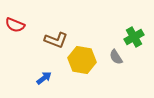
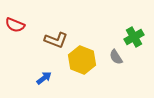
yellow hexagon: rotated 12 degrees clockwise
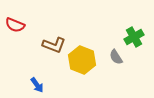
brown L-shape: moved 2 px left, 5 px down
blue arrow: moved 7 px left, 7 px down; rotated 91 degrees clockwise
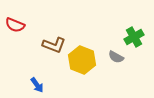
gray semicircle: rotated 28 degrees counterclockwise
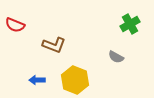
green cross: moved 4 px left, 13 px up
yellow hexagon: moved 7 px left, 20 px down
blue arrow: moved 5 px up; rotated 126 degrees clockwise
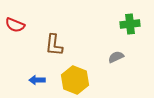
green cross: rotated 24 degrees clockwise
brown L-shape: rotated 75 degrees clockwise
gray semicircle: rotated 126 degrees clockwise
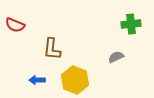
green cross: moved 1 px right
brown L-shape: moved 2 px left, 4 px down
